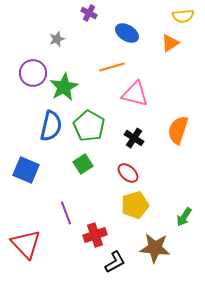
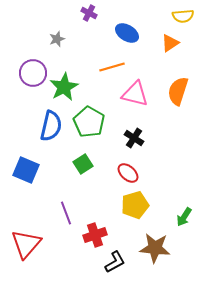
green pentagon: moved 4 px up
orange semicircle: moved 39 px up
red triangle: rotated 24 degrees clockwise
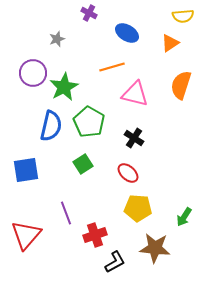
orange semicircle: moved 3 px right, 6 px up
blue square: rotated 32 degrees counterclockwise
yellow pentagon: moved 3 px right, 3 px down; rotated 20 degrees clockwise
red triangle: moved 9 px up
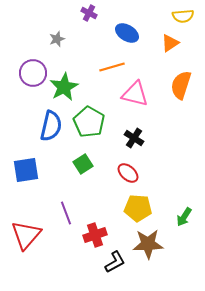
brown star: moved 7 px left, 4 px up; rotated 8 degrees counterclockwise
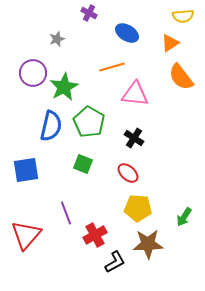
orange semicircle: moved 8 px up; rotated 56 degrees counterclockwise
pink triangle: rotated 8 degrees counterclockwise
green square: rotated 36 degrees counterclockwise
red cross: rotated 10 degrees counterclockwise
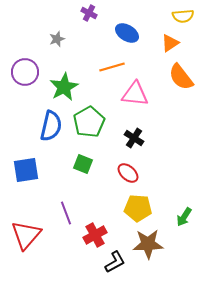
purple circle: moved 8 px left, 1 px up
green pentagon: rotated 12 degrees clockwise
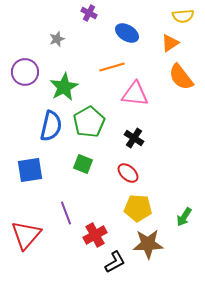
blue square: moved 4 px right
